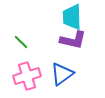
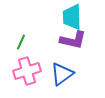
green line: rotated 70 degrees clockwise
pink cross: moved 5 px up
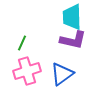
green line: moved 1 px right, 1 px down
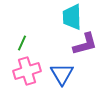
purple L-shape: moved 12 px right, 4 px down; rotated 28 degrees counterclockwise
blue triangle: rotated 25 degrees counterclockwise
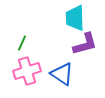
cyan trapezoid: moved 3 px right, 1 px down
blue triangle: rotated 25 degrees counterclockwise
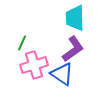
purple L-shape: moved 12 px left, 5 px down; rotated 20 degrees counterclockwise
pink cross: moved 7 px right, 6 px up
